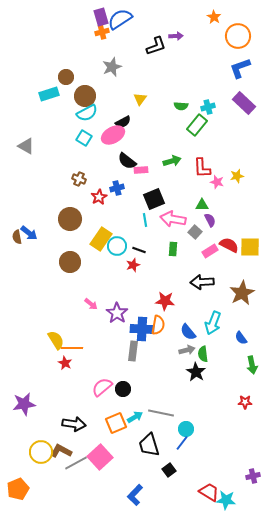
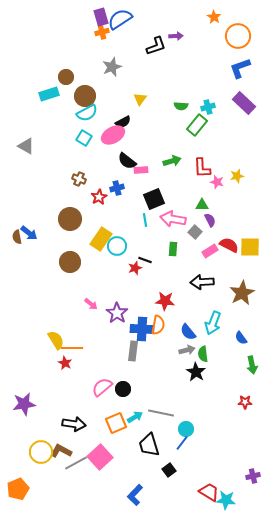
black line at (139, 250): moved 6 px right, 10 px down
red star at (133, 265): moved 2 px right, 3 px down
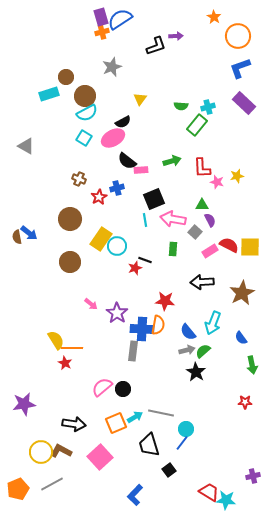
pink ellipse at (113, 135): moved 3 px down
green semicircle at (203, 354): moved 3 px up; rotated 56 degrees clockwise
gray line at (76, 463): moved 24 px left, 21 px down
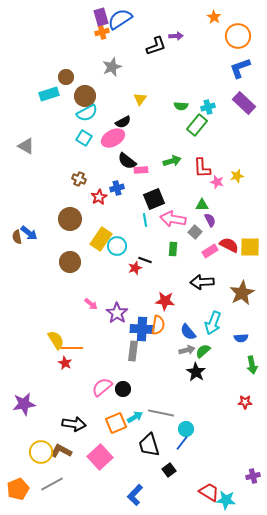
blue semicircle at (241, 338): rotated 56 degrees counterclockwise
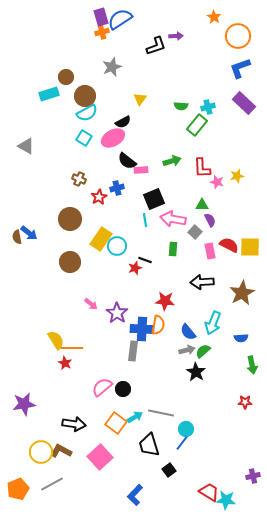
pink rectangle at (210, 251): rotated 70 degrees counterclockwise
orange square at (116, 423): rotated 30 degrees counterclockwise
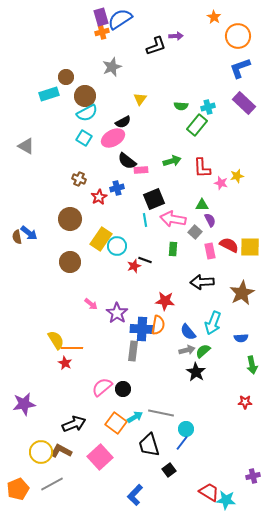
pink star at (217, 182): moved 4 px right, 1 px down
red star at (135, 268): moved 1 px left, 2 px up
black arrow at (74, 424): rotated 30 degrees counterclockwise
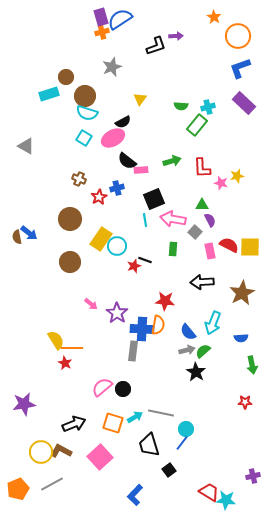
cyan semicircle at (87, 113): rotated 45 degrees clockwise
orange square at (116, 423): moved 3 px left; rotated 20 degrees counterclockwise
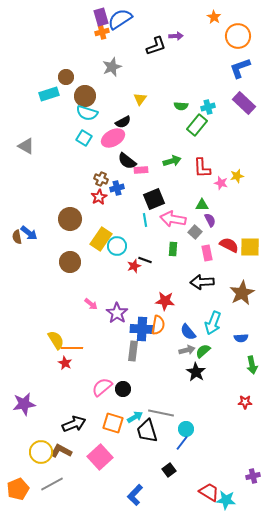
brown cross at (79, 179): moved 22 px right
pink rectangle at (210, 251): moved 3 px left, 2 px down
black trapezoid at (149, 445): moved 2 px left, 14 px up
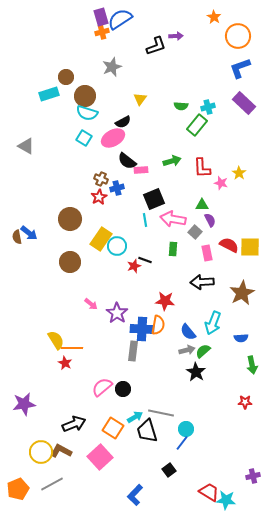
yellow star at (237, 176): moved 2 px right, 3 px up; rotated 24 degrees counterclockwise
orange square at (113, 423): moved 5 px down; rotated 15 degrees clockwise
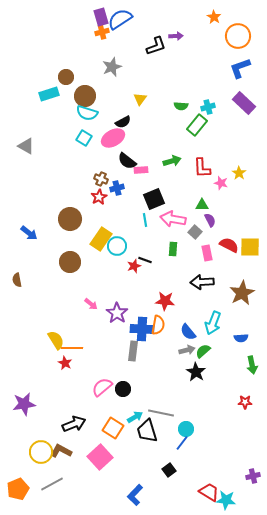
brown semicircle at (17, 237): moved 43 px down
